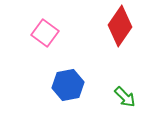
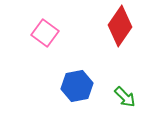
blue hexagon: moved 9 px right, 1 px down
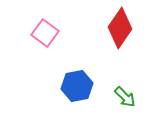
red diamond: moved 2 px down
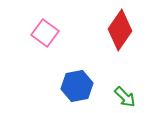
red diamond: moved 2 px down
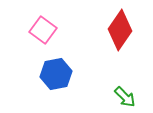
pink square: moved 2 px left, 3 px up
blue hexagon: moved 21 px left, 12 px up
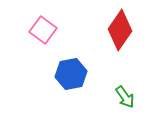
blue hexagon: moved 15 px right
green arrow: rotated 10 degrees clockwise
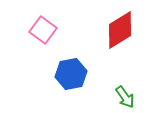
red diamond: rotated 24 degrees clockwise
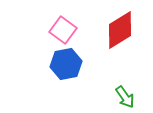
pink square: moved 20 px right
blue hexagon: moved 5 px left, 10 px up
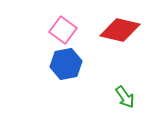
red diamond: rotated 45 degrees clockwise
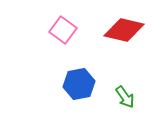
red diamond: moved 4 px right
blue hexagon: moved 13 px right, 20 px down
